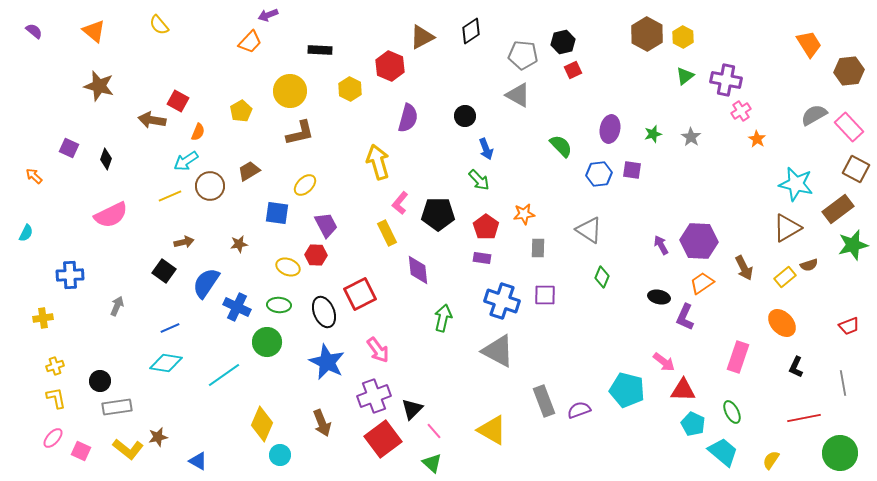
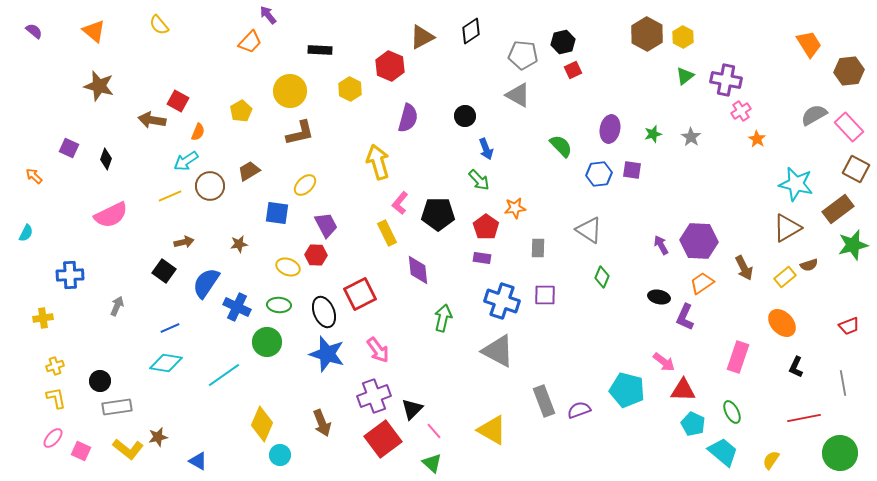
purple arrow at (268, 15): rotated 72 degrees clockwise
orange star at (524, 214): moved 9 px left, 6 px up
blue star at (327, 362): moved 8 px up; rotated 9 degrees counterclockwise
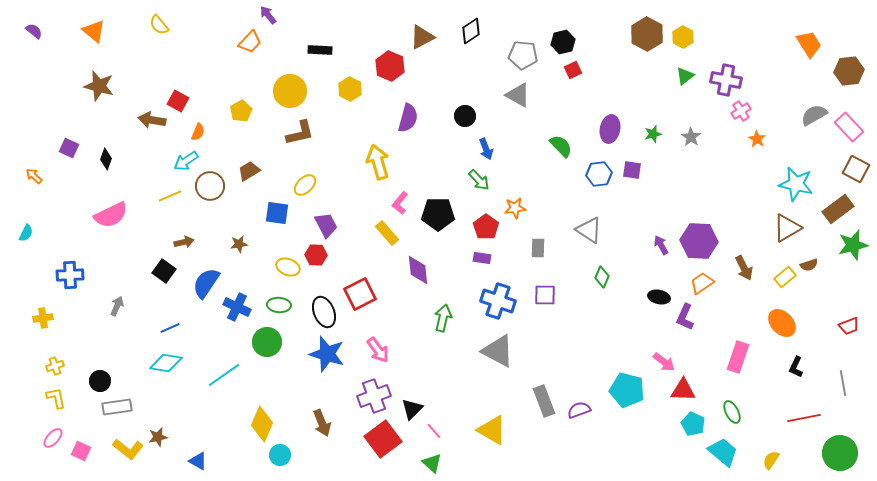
yellow rectangle at (387, 233): rotated 15 degrees counterclockwise
blue cross at (502, 301): moved 4 px left
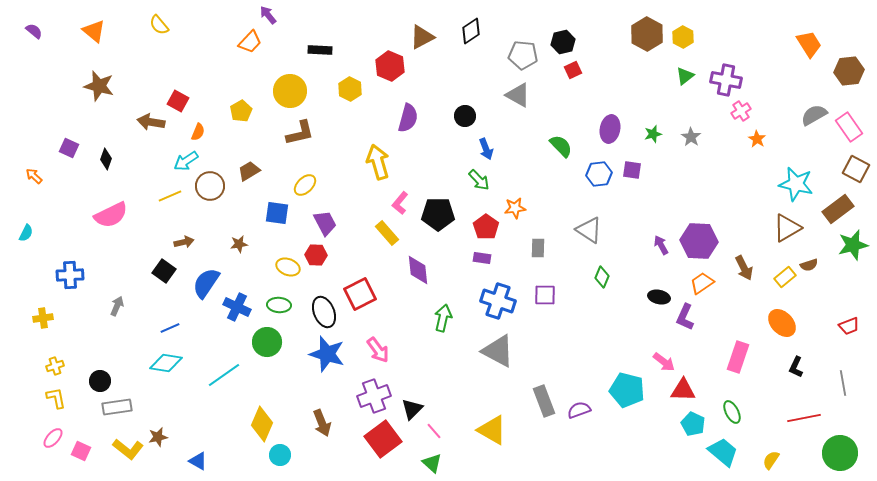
brown arrow at (152, 120): moved 1 px left, 2 px down
pink rectangle at (849, 127): rotated 8 degrees clockwise
purple trapezoid at (326, 225): moved 1 px left, 2 px up
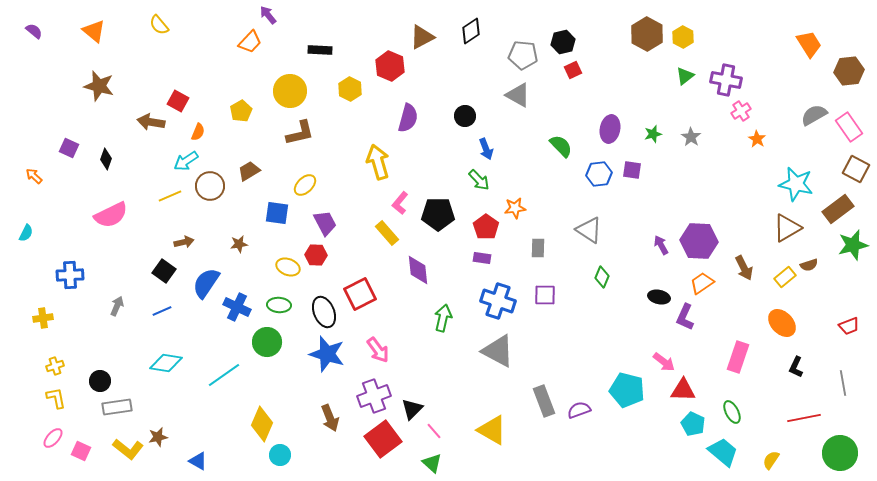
blue line at (170, 328): moved 8 px left, 17 px up
brown arrow at (322, 423): moved 8 px right, 5 px up
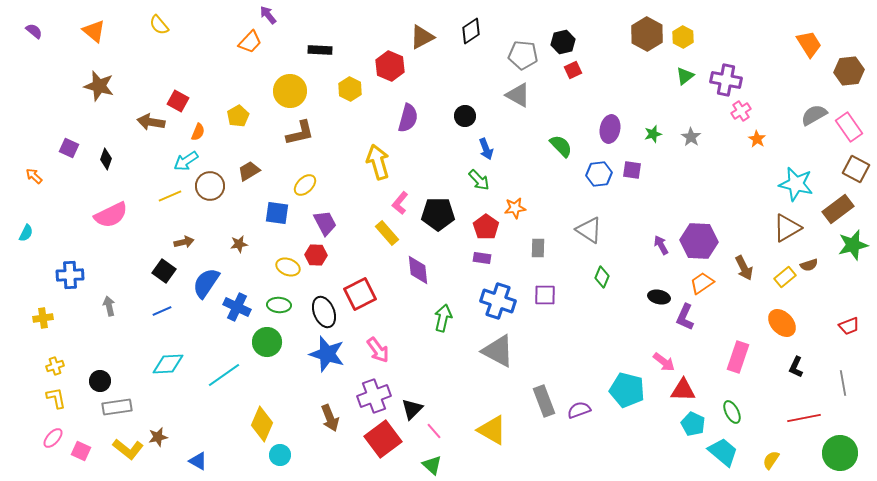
yellow pentagon at (241, 111): moved 3 px left, 5 px down
gray arrow at (117, 306): moved 8 px left; rotated 36 degrees counterclockwise
cyan diamond at (166, 363): moved 2 px right, 1 px down; rotated 12 degrees counterclockwise
green triangle at (432, 463): moved 2 px down
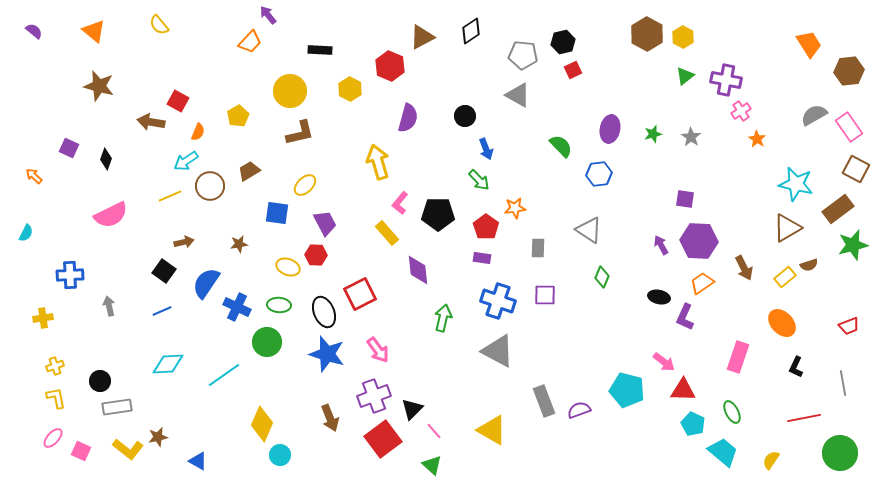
purple square at (632, 170): moved 53 px right, 29 px down
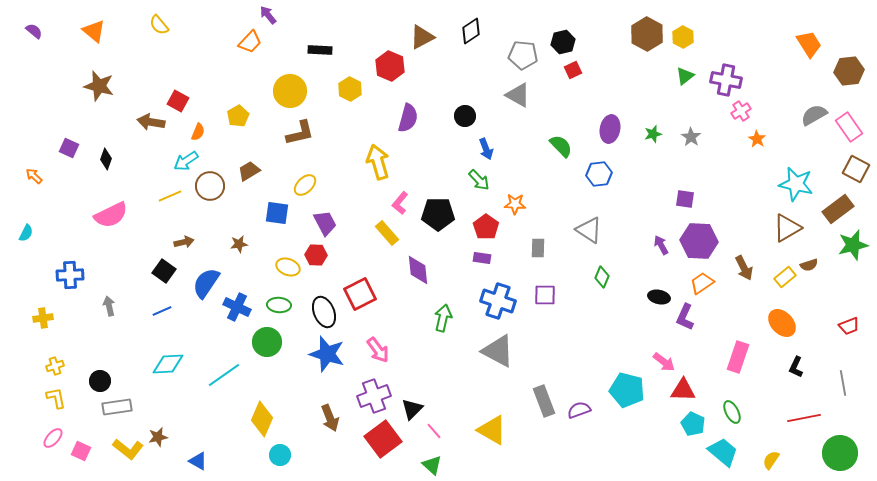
orange star at (515, 208): moved 4 px up; rotated 10 degrees clockwise
yellow diamond at (262, 424): moved 5 px up
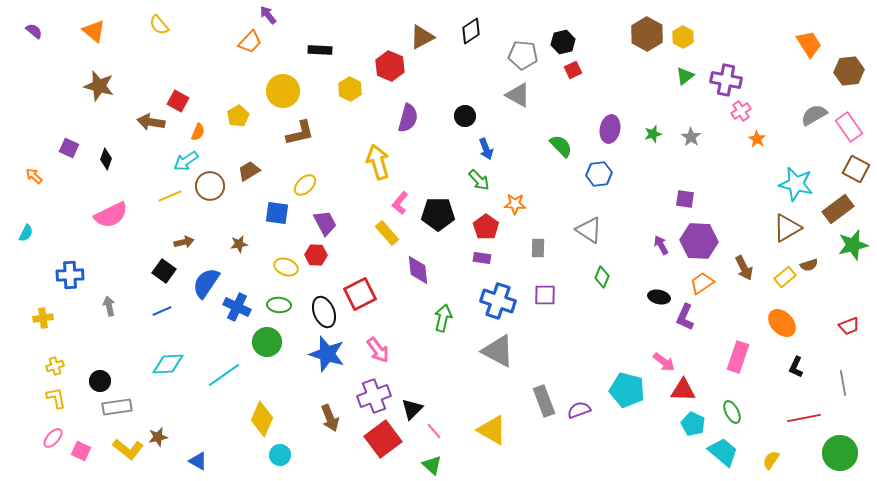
yellow circle at (290, 91): moved 7 px left
yellow ellipse at (288, 267): moved 2 px left
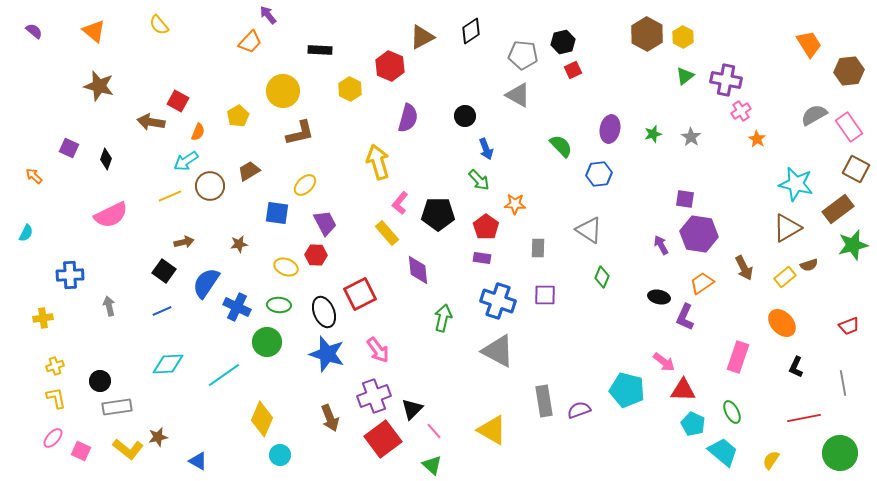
purple hexagon at (699, 241): moved 7 px up; rotated 6 degrees clockwise
gray rectangle at (544, 401): rotated 12 degrees clockwise
